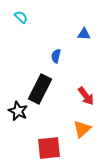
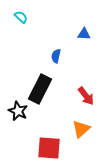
orange triangle: moved 1 px left
red square: rotated 10 degrees clockwise
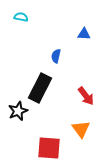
cyan semicircle: rotated 32 degrees counterclockwise
black rectangle: moved 1 px up
black star: rotated 24 degrees clockwise
orange triangle: rotated 24 degrees counterclockwise
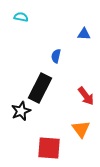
black star: moved 3 px right
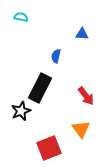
blue triangle: moved 2 px left
red square: rotated 25 degrees counterclockwise
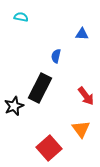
black star: moved 7 px left, 5 px up
red square: rotated 20 degrees counterclockwise
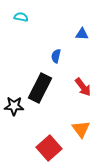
red arrow: moved 3 px left, 9 px up
black star: rotated 24 degrees clockwise
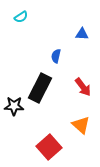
cyan semicircle: rotated 136 degrees clockwise
orange triangle: moved 4 px up; rotated 12 degrees counterclockwise
red square: moved 1 px up
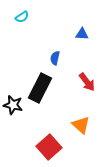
cyan semicircle: moved 1 px right
blue semicircle: moved 1 px left, 2 px down
red arrow: moved 4 px right, 5 px up
black star: moved 1 px left, 1 px up; rotated 12 degrees clockwise
